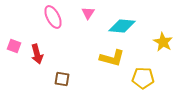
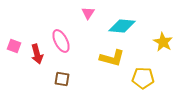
pink ellipse: moved 8 px right, 24 px down
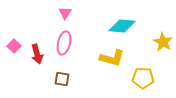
pink triangle: moved 23 px left
pink ellipse: moved 3 px right, 2 px down; rotated 40 degrees clockwise
pink square: rotated 24 degrees clockwise
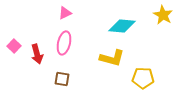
pink triangle: rotated 32 degrees clockwise
yellow star: moved 27 px up
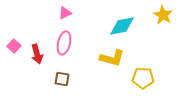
cyan diamond: rotated 16 degrees counterclockwise
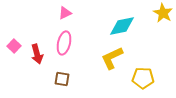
yellow star: moved 2 px up
yellow L-shape: rotated 140 degrees clockwise
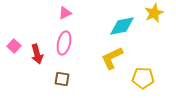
yellow star: moved 9 px left; rotated 18 degrees clockwise
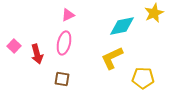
pink triangle: moved 3 px right, 2 px down
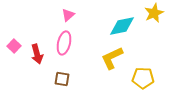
pink triangle: rotated 16 degrees counterclockwise
